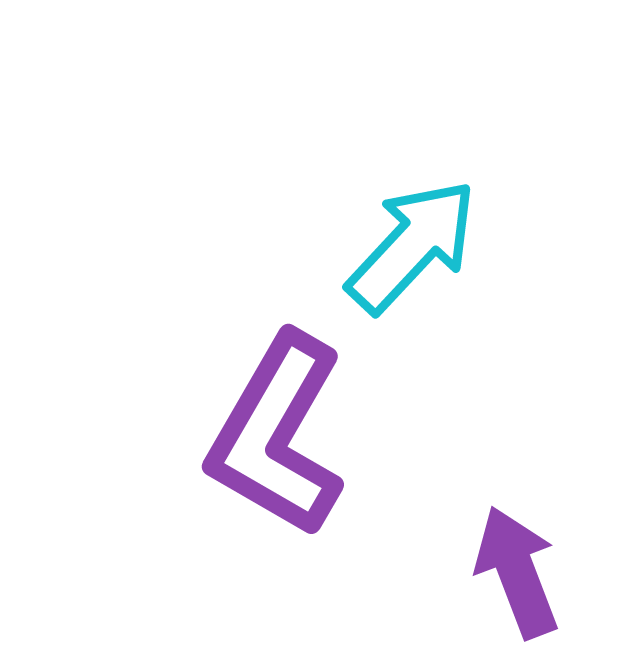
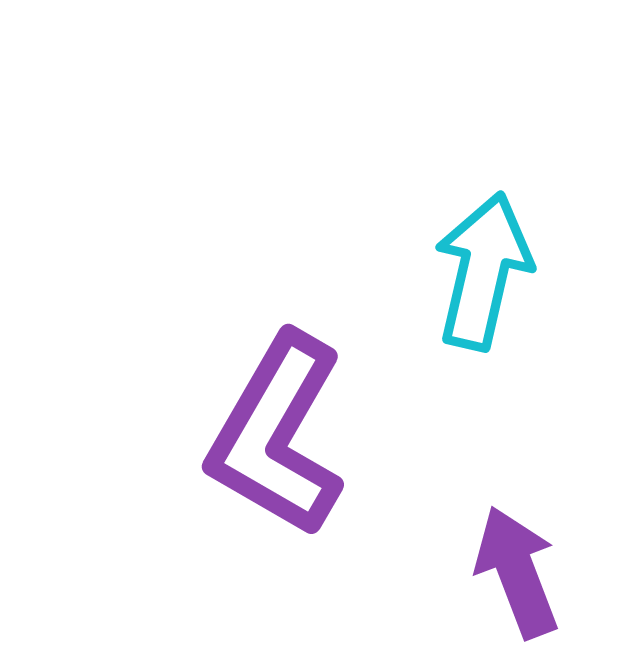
cyan arrow: moved 71 px right, 25 px down; rotated 30 degrees counterclockwise
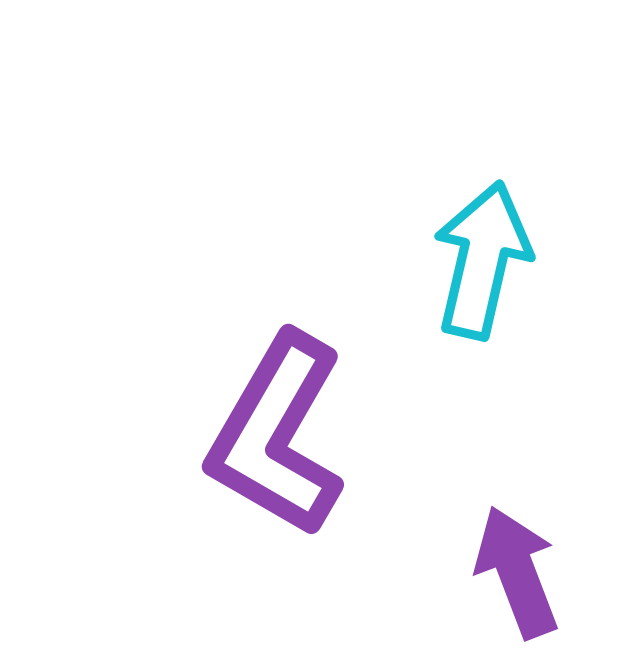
cyan arrow: moved 1 px left, 11 px up
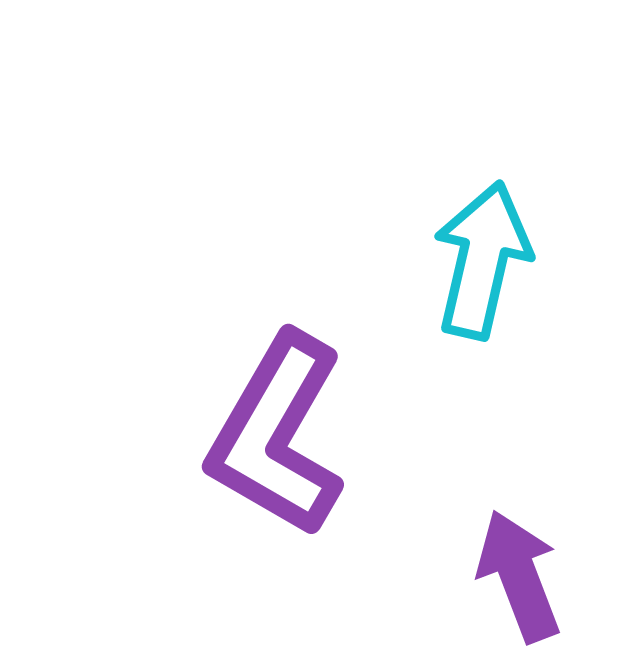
purple arrow: moved 2 px right, 4 px down
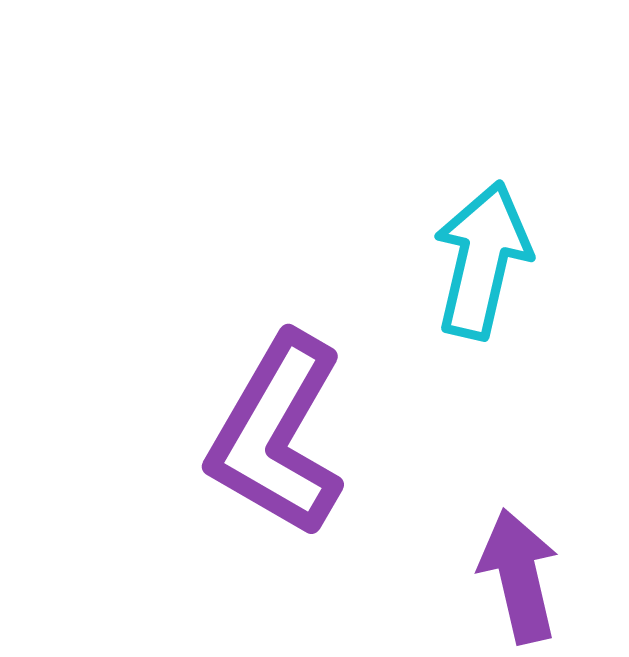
purple arrow: rotated 8 degrees clockwise
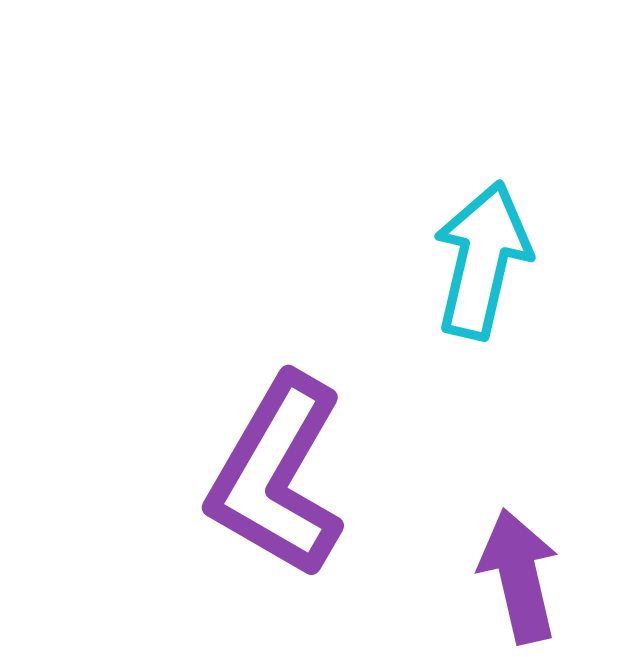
purple L-shape: moved 41 px down
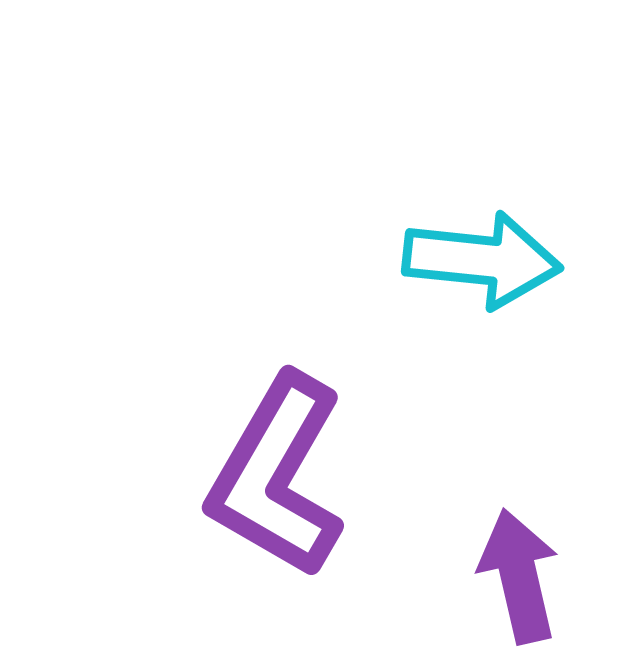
cyan arrow: rotated 83 degrees clockwise
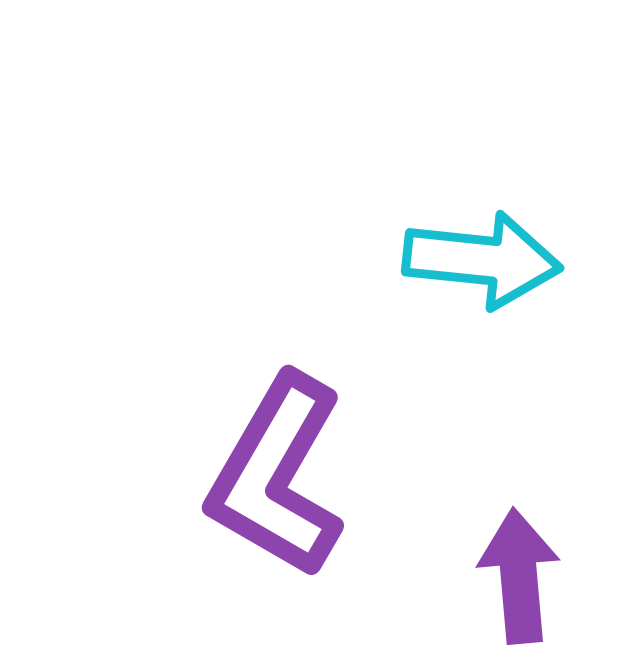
purple arrow: rotated 8 degrees clockwise
